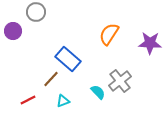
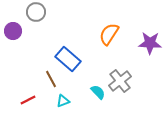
brown line: rotated 72 degrees counterclockwise
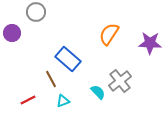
purple circle: moved 1 px left, 2 px down
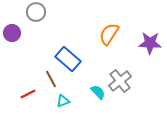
red line: moved 6 px up
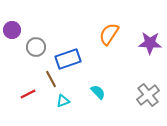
gray circle: moved 35 px down
purple circle: moved 3 px up
blue rectangle: rotated 60 degrees counterclockwise
gray cross: moved 28 px right, 14 px down
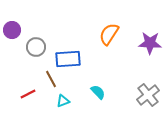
blue rectangle: rotated 15 degrees clockwise
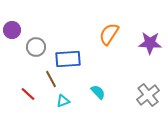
red line: rotated 70 degrees clockwise
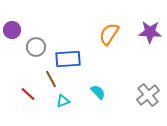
purple star: moved 11 px up
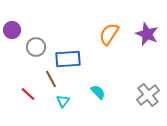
purple star: moved 3 px left, 2 px down; rotated 20 degrees clockwise
cyan triangle: rotated 32 degrees counterclockwise
